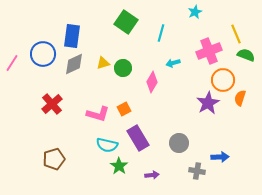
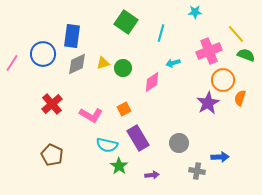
cyan star: rotated 24 degrees clockwise
yellow line: rotated 18 degrees counterclockwise
gray diamond: moved 3 px right
pink diamond: rotated 25 degrees clockwise
pink L-shape: moved 7 px left, 1 px down; rotated 15 degrees clockwise
brown pentagon: moved 2 px left, 4 px up; rotated 30 degrees counterclockwise
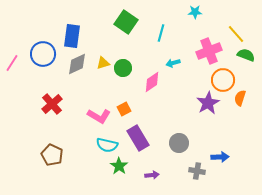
pink L-shape: moved 8 px right, 1 px down
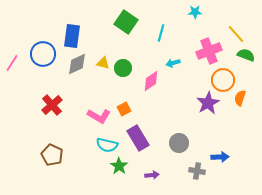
yellow triangle: rotated 32 degrees clockwise
pink diamond: moved 1 px left, 1 px up
red cross: moved 1 px down
